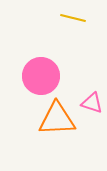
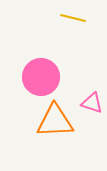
pink circle: moved 1 px down
orange triangle: moved 2 px left, 2 px down
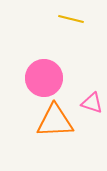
yellow line: moved 2 px left, 1 px down
pink circle: moved 3 px right, 1 px down
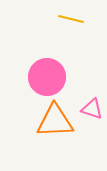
pink circle: moved 3 px right, 1 px up
pink triangle: moved 6 px down
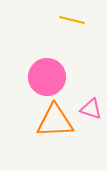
yellow line: moved 1 px right, 1 px down
pink triangle: moved 1 px left
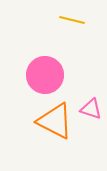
pink circle: moved 2 px left, 2 px up
orange triangle: rotated 30 degrees clockwise
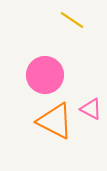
yellow line: rotated 20 degrees clockwise
pink triangle: rotated 10 degrees clockwise
